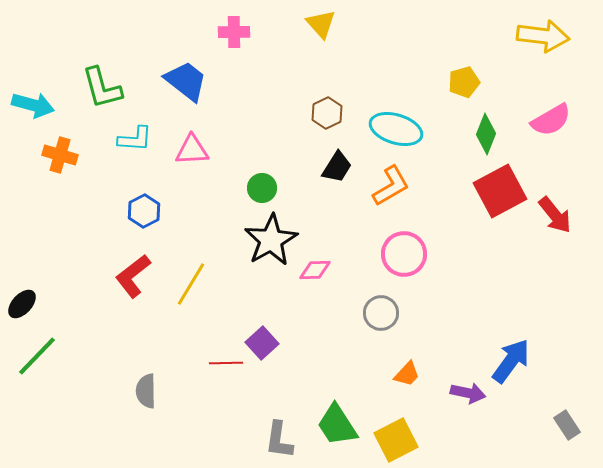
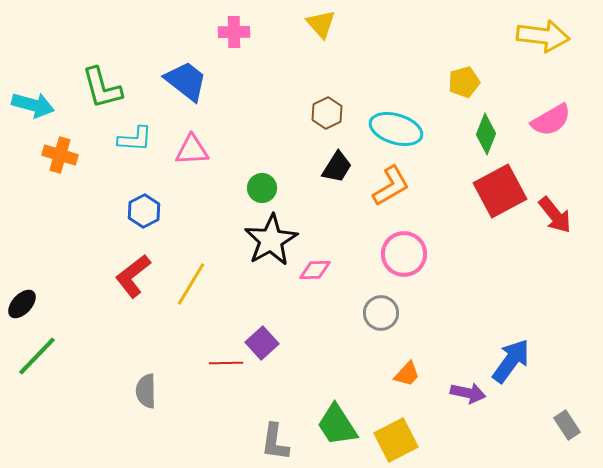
gray L-shape: moved 4 px left, 2 px down
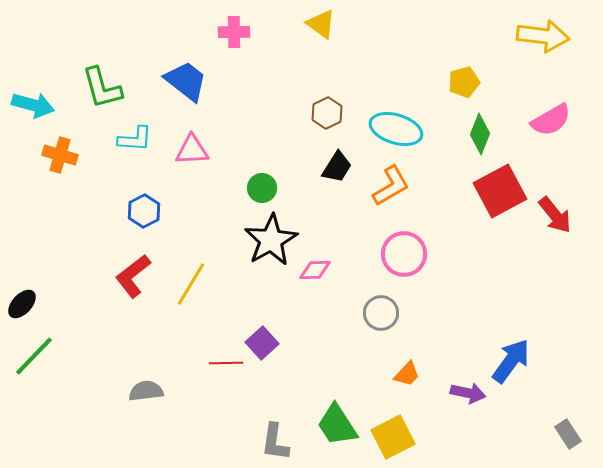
yellow triangle: rotated 12 degrees counterclockwise
green diamond: moved 6 px left
green line: moved 3 px left
gray semicircle: rotated 84 degrees clockwise
gray rectangle: moved 1 px right, 9 px down
yellow square: moved 3 px left, 3 px up
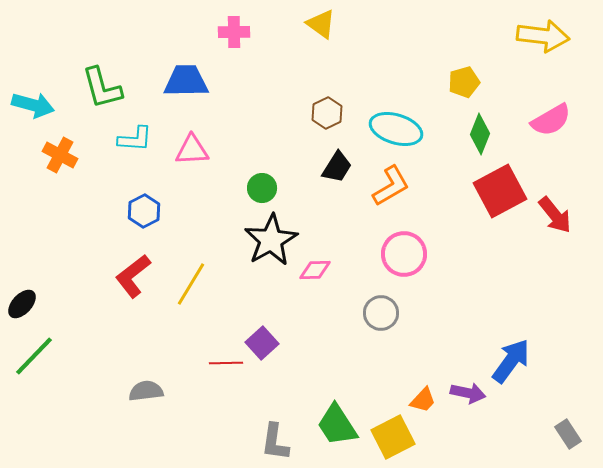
blue trapezoid: rotated 39 degrees counterclockwise
orange cross: rotated 12 degrees clockwise
orange trapezoid: moved 16 px right, 26 px down
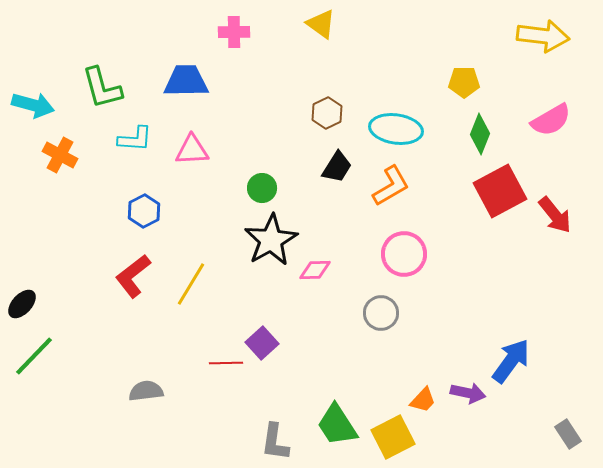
yellow pentagon: rotated 16 degrees clockwise
cyan ellipse: rotated 9 degrees counterclockwise
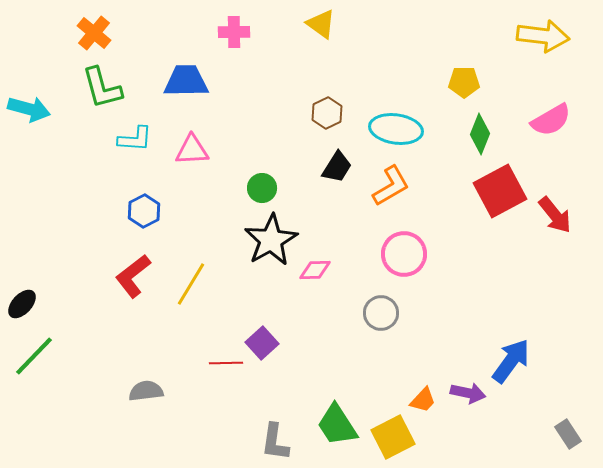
cyan arrow: moved 4 px left, 4 px down
orange cross: moved 34 px right, 122 px up; rotated 12 degrees clockwise
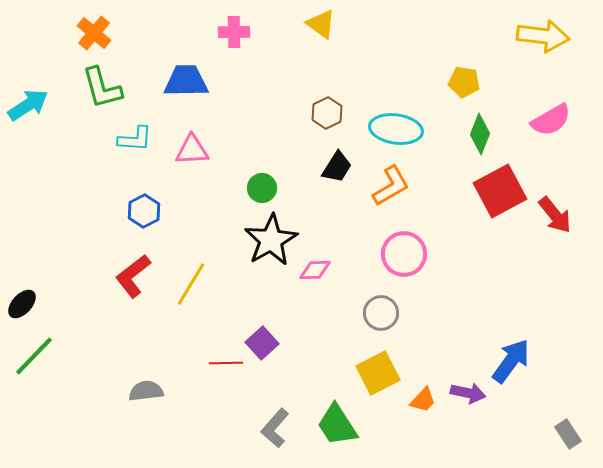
yellow pentagon: rotated 8 degrees clockwise
cyan arrow: moved 1 px left, 4 px up; rotated 48 degrees counterclockwise
yellow square: moved 15 px left, 64 px up
gray L-shape: moved 14 px up; rotated 33 degrees clockwise
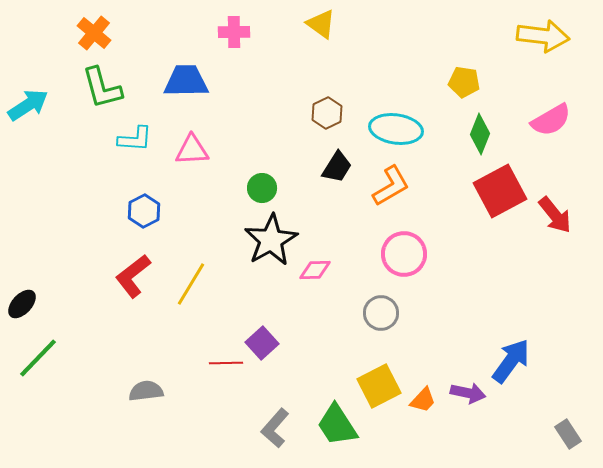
green line: moved 4 px right, 2 px down
yellow square: moved 1 px right, 13 px down
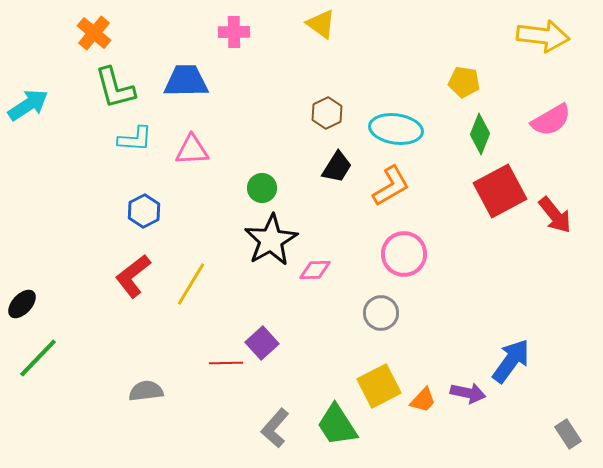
green L-shape: moved 13 px right
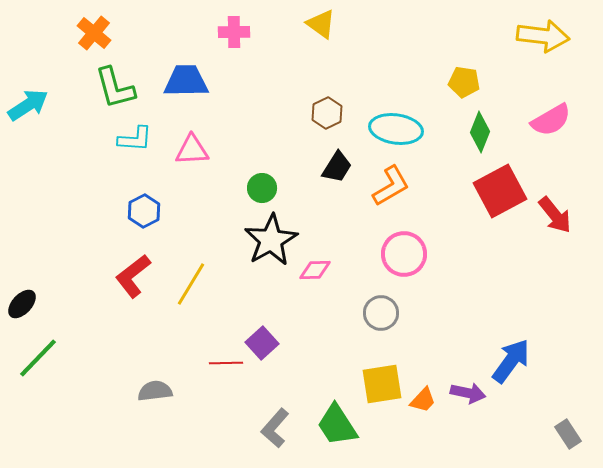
green diamond: moved 2 px up
yellow square: moved 3 px right, 2 px up; rotated 18 degrees clockwise
gray semicircle: moved 9 px right
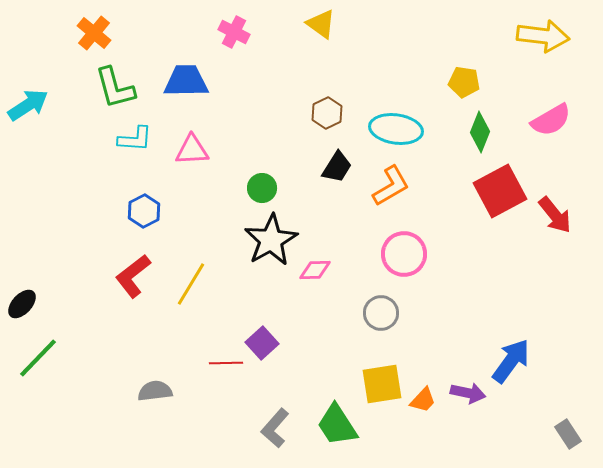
pink cross: rotated 28 degrees clockwise
